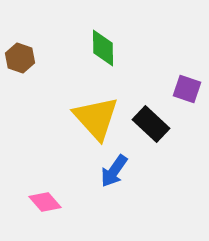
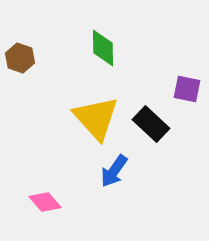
purple square: rotated 8 degrees counterclockwise
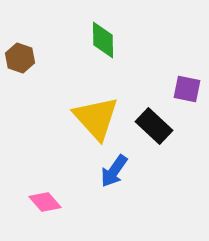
green diamond: moved 8 px up
black rectangle: moved 3 px right, 2 px down
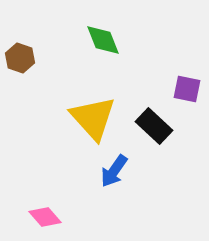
green diamond: rotated 21 degrees counterclockwise
yellow triangle: moved 3 px left
pink diamond: moved 15 px down
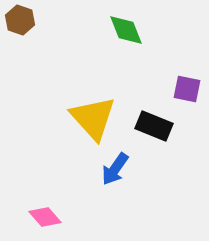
green diamond: moved 23 px right, 10 px up
brown hexagon: moved 38 px up
black rectangle: rotated 21 degrees counterclockwise
blue arrow: moved 1 px right, 2 px up
